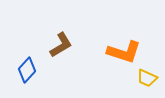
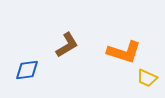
brown L-shape: moved 6 px right
blue diamond: rotated 40 degrees clockwise
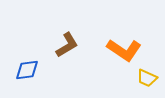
orange L-shape: moved 2 px up; rotated 16 degrees clockwise
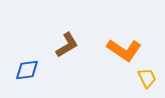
yellow trapezoid: rotated 140 degrees counterclockwise
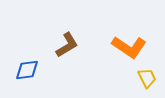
orange L-shape: moved 5 px right, 3 px up
